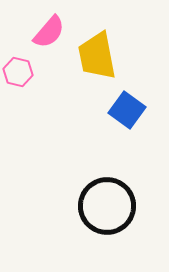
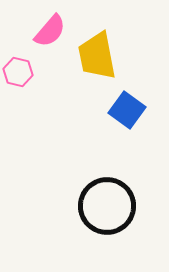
pink semicircle: moved 1 px right, 1 px up
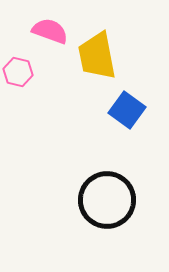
pink semicircle: rotated 111 degrees counterclockwise
black circle: moved 6 px up
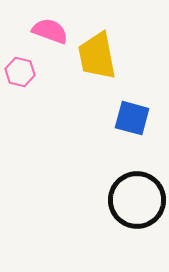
pink hexagon: moved 2 px right
blue square: moved 5 px right, 8 px down; rotated 21 degrees counterclockwise
black circle: moved 30 px right
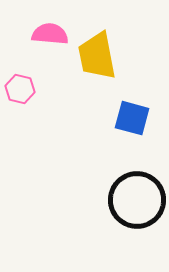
pink semicircle: moved 3 px down; rotated 15 degrees counterclockwise
pink hexagon: moved 17 px down
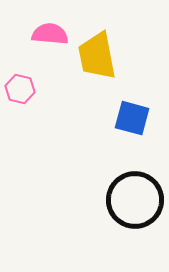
black circle: moved 2 px left
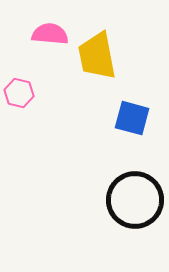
pink hexagon: moved 1 px left, 4 px down
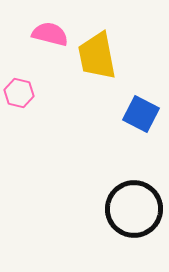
pink semicircle: rotated 9 degrees clockwise
blue square: moved 9 px right, 4 px up; rotated 12 degrees clockwise
black circle: moved 1 px left, 9 px down
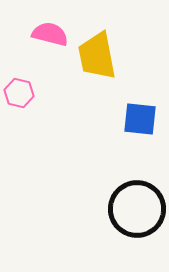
blue square: moved 1 px left, 5 px down; rotated 21 degrees counterclockwise
black circle: moved 3 px right
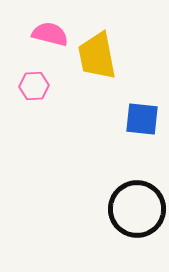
pink hexagon: moved 15 px right, 7 px up; rotated 16 degrees counterclockwise
blue square: moved 2 px right
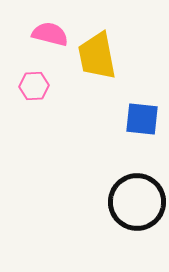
black circle: moved 7 px up
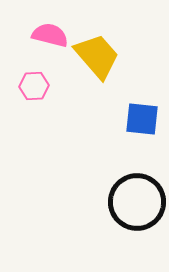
pink semicircle: moved 1 px down
yellow trapezoid: rotated 150 degrees clockwise
